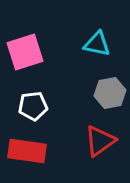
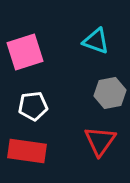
cyan triangle: moved 1 px left, 3 px up; rotated 8 degrees clockwise
red triangle: rotated 20 degrees counterclockwise
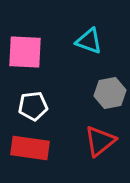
cyan triangle: moved 7 px left
pink square: rotated 21 degrees clockwise
red triangle: rotated 16 degrees clockwise
red rectangle: moved 3 px right, 3 px up
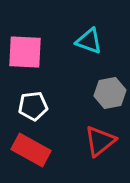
red rectangle: moved 1 px right, 2 px down; rotated 21 degrees clockwise
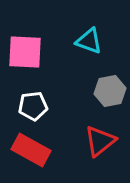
gray hexagon: moved 2 px up
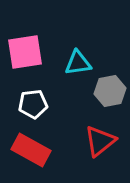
cyan triangle: moved 11 px left, 22 px down; rotated 28 degrees counterclockwise
pink square: rotated 12 degrees counterclockwise
white pentagon: moved 2 px up
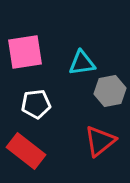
cyan triangle: moved 4 px right
white pentagon: moved 3 px right
red rectangle: moved 5 px left, 1 px down; rotated 9 degrees clockwise
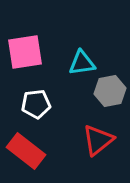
red triangle: moved 2 px left, 1 px up
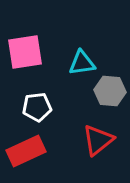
gray hexagon: rotated 16 degrees clockwise
white pentagon: moved 1 px right, 3 px down
red rectangle: rotated 63 degrees counterclockwise
